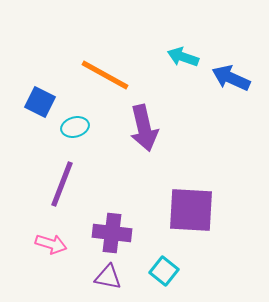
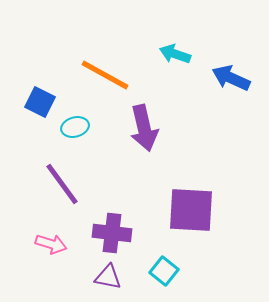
cyan arrow: moved 8 px left, 3 px up
purple line: rotated 57 degrees counterclockwise
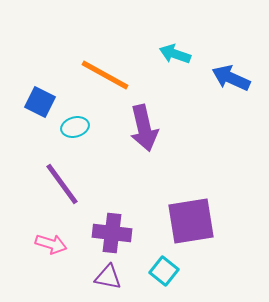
purple square: moved 11 px down; rotated 12 degrees counterclockwise
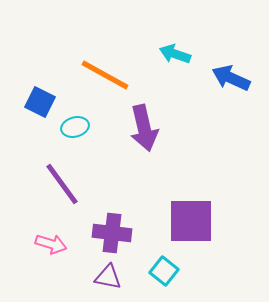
purple square: rotated 9 degrees clockwise
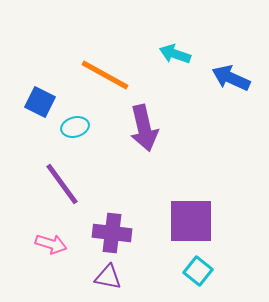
cyan square: moved 34 px right
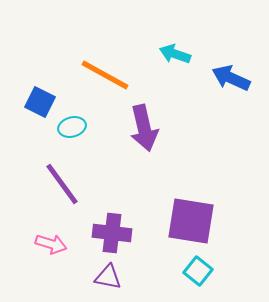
cyan ellipse: moved 3 px left
purple square: rotated 9 degrees clockwise
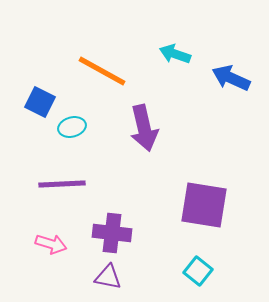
orange line: moved 3 px left, 4 px up
purple line: rotated 57 degrees counterclockwise
purple square: moved 13 px right, 16 px up
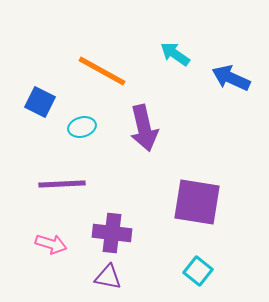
cyan arrow: rotated 16 degrees clockwise
cyan ellipse: moved 10 px right
purple square: moved 7 px left, 3 px up
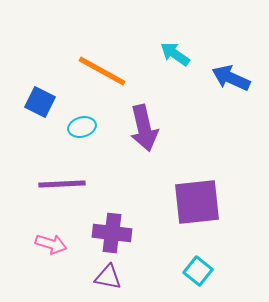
purple square: rotated 15 degrees counterclockwise
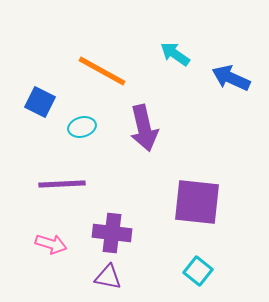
purple square: rotated 12 degrees clockwise
